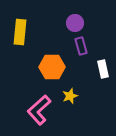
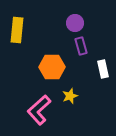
yellow rectangle: moved 3 px left, 2 px up
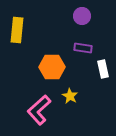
purple circle: moved 7 px right, 7 px up
purple rectangle: moved 2 px right, 2 px down; rotated 66 degrees counterclockwise
yellow star: rotated 21 degrees counterclockwise
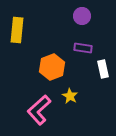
orange hexagon: rotated 20 degrees counterclockwise
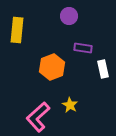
purple circle: moved 13 px left
yellow star: moved 9 px down
pink L-shape: moved 1 px left, 7 px down
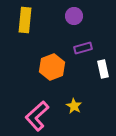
purple circle: moved 5 px right
yellow rectangle: moved 8 px right, 10 px up
purple rectangle: rotated 24 degrees counterclockwise
yellow star: moved 4 px right, 1 px down
pink L-shape: moved 1 px left, 1 px up
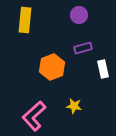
purple circle: moved 5 px right, 1 px up
yellow star: rotated 21 degrees counterclockwise
pink L-shape: moved 3 px left
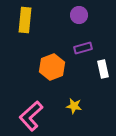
pink L-shape: moved 3 px left
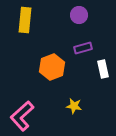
pink L-shape: moved 9 px left
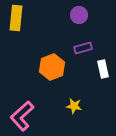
yellow rectangle: moved 9 px left, 2 px up
